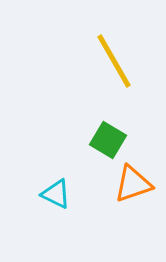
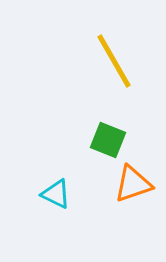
green square: rotated 9 degrees counterclockwise
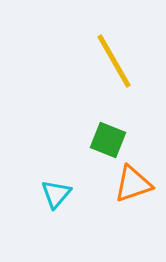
cyan triangle: rotated 44 degrees clockwise
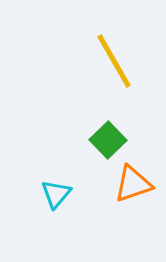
green square: rotated 24 degrees clockwise
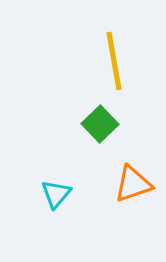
yellow line: rotated 20 degrees clockwise
green square: moved 8 px left, 16 px up
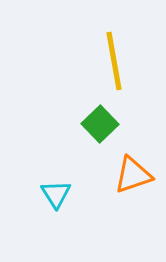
orange triangle: moved 9 px up
cyan triangle: rotated 12 degrees counterclockwise
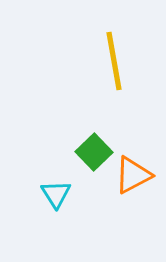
green square: moved 6 px left, 28 px down
orange triangle: rotated 9 degrees counterclockwise
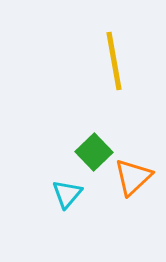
orange triangle: moved 2 px down; rotated 15 degrees counterclockwise
cyan triangle: moved 11 px right; rotated 12 degrees clockwise
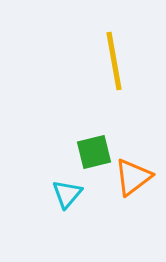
green square: rotated 30 degrees clockwise
orange triangle: rotated 6 degrees clockwise
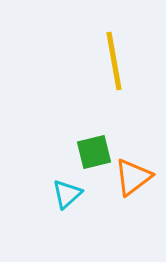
cyan triangle: rotated 8 degrees clockwise
